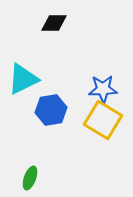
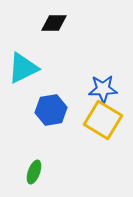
cyan triangle: moved 11 px up
green ellipse: moved 4 px right, 6 px up
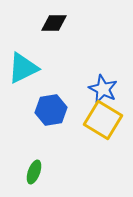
blue star: rotated 28 degrees clockwise
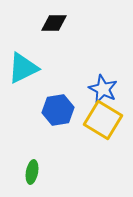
blue hexagon: moved 7 px right
green ellipse: moved 2 px left; rotated 10 degrees counterclockwise
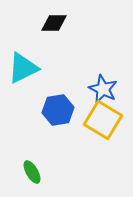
green ellipse: rotated 40 degrees counterclockwise
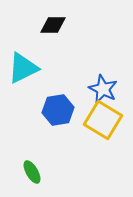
black diamond: moved 1 px left, 2 px down
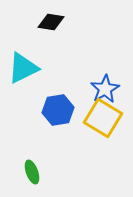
black diamond: moved 2 px left, 3 px up; rotated 8 degrees clockwise
blue star: moved 2 px right; rotated 16 degrees clockwise
yellow square: moved 2 px up
green ellipse: rotated 10 degrees clockwise
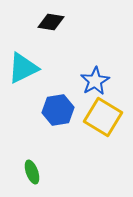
blue star: moved 10 px left, 8 px up
yellow square: moved 1 px up
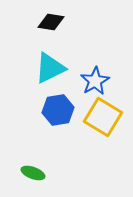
cyan triangle: moved 27 px right
green ellipse: moved 1 px right, 1 px down; rotated 50 degrees counterclockwise
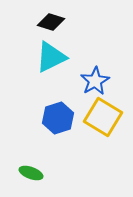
black diamond: rotated 8 degrees clockwise
cyan triangle: moved 1 px right, 11 px up
blue hexagon: moved 8 px down; rotated 8 degrees counterclockwise
green ellipse: moved 2 px left
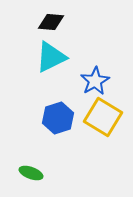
black diamond: rotated 12 degrees counterclockwise
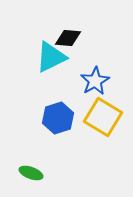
black diamond: moved 17 px right, 16 px down
